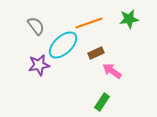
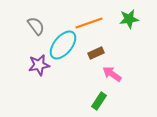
cyan ellipse: rotated 8 degrees counterclockwise
pink arrow: moved 3 px down
green rectangle: moved 3 px left, 1 px up
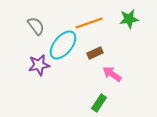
brown rectangle: moved 1 px left
green rectangle: moved 2 px down
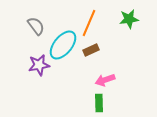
orange line: rotated 48 degrees counterclockwise
brown rectangle: moved 4 px left, 3 px up
pink arrow: moved 7 px left, 6 px down; rotated 54 degrees counterclockwise
green rectangle: rotated 36 degrees counterclockwise
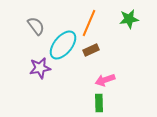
purple star: moved 1 px right, 3 px down
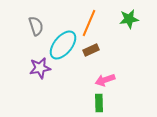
gray semicircle: rotated 18 degrees clockwise
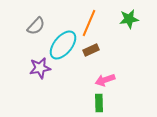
gray semicircle: rotated 60 degrees clockwise
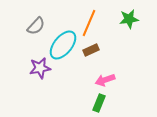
green rectangle: rotated 24 degrees clockwise
